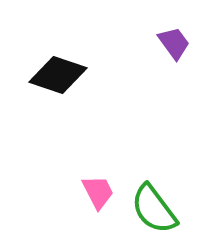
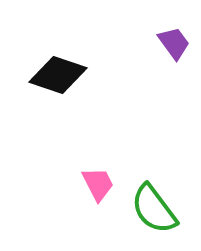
pink trapezoid: moved 8 px up
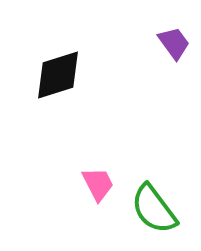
black diamond: rotated 36 degrees counterclockwise
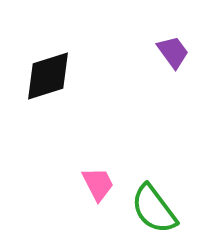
purple trapezoid: moved 1 px left, 9 px down
black diamond: moved 10 px left, 1 px down
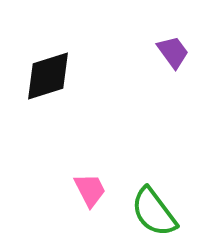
pink trapezoid: moved 8 px left, 6 px down
green semicircle: moved 3 px down
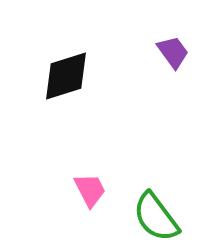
black diamond: moved 18 px right
green semicircle: moved 2 px right, 5 px down
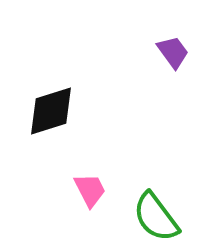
black diamond: moved 15 px left, 35 px down
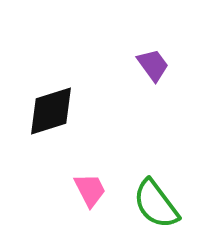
purple trapezoid: moved 20 px left, 13 px down
green semicircle: moved 13 px up
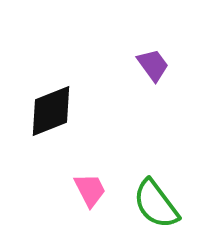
black diamond: rotated 4 degrees counterclockwise
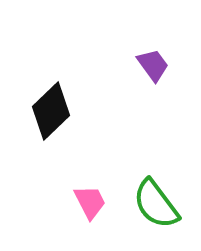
black diamond: rotated 22 degrees counterclockwise
pink trapezoid: moved 12 px down
